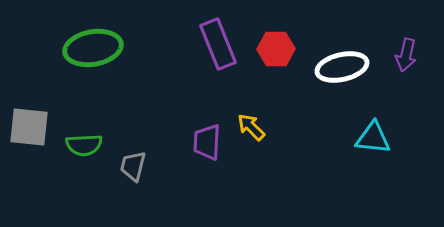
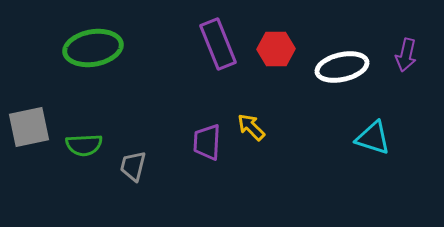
gray square: rotated 18 degrees counterclockwise
cyan triangle: rotated 12 degrees clockwise
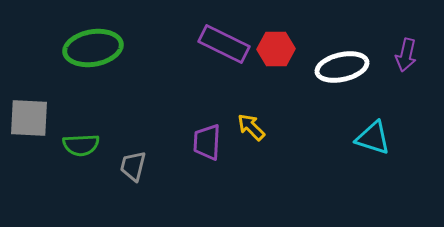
purple rectangle: moved 6 px right; rotated 42 degrees counterclockwise
gray square: moved 9 px up; rotated 15 degrees clockwise
green semicircle: moved 3 px left
